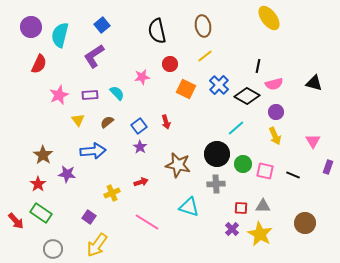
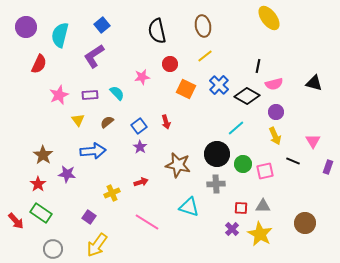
purple circle at (31, 27): moved 5 px left
pink square at (265, 171): rotated 24 degrees counterclockwise
black line at (293, 175): moved 14 px up
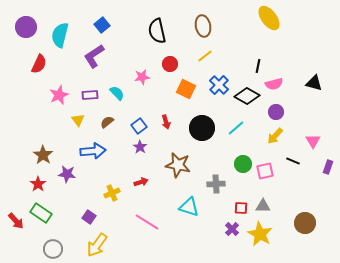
yellow arrow at (275, 136): rotated 66 degrees clockwise
black circle at (217, 154): moved 15 px left, 26 px up
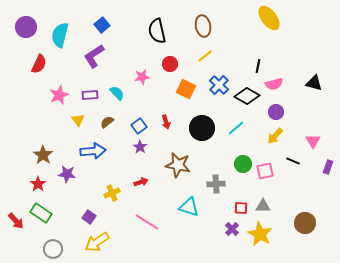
yellow arrow at (97, 245): moved 3 px up; rotated 20 degrees clockwise
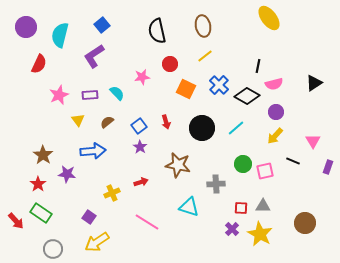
black triangle at (314, 83): rotated 48 degrees counterclockwise
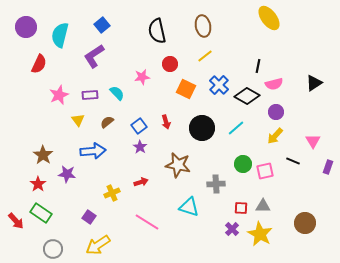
yellow arrow at (97, 242): moved 1 px right, 3 px down
